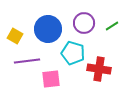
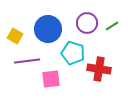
purple circle: moved 3 px right
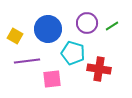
pink square: moved 1 px right
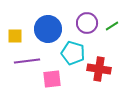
yellow square: rotated 28 degrees counterclockwise
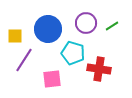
purple circle: moved 1 px left
purple line: moved 3 px left, 1 px up; rotated 50 degrees counterclockwise
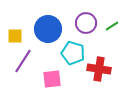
purple line: moved 1 px left, 1 px down
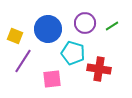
purple circle: moved 1 px left
yellow square: rotated 21 degrees clockwise
